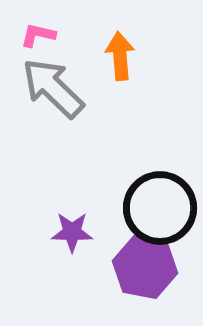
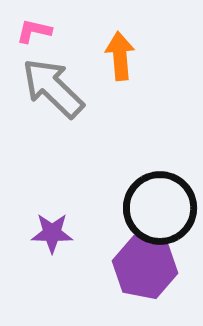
pink L-shape: moved 4 px left, 4 px up
purple star: moved 20 px left, 1 px down
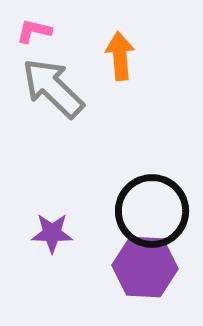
black circle: moved 8 px left, 3 px down
purple hexagon: rotated 8 degrees counterclockwise
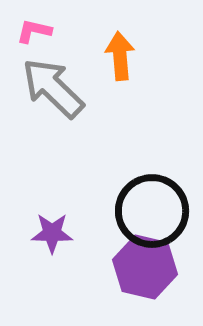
purple hexagon: rotated 10 degrees clockwise
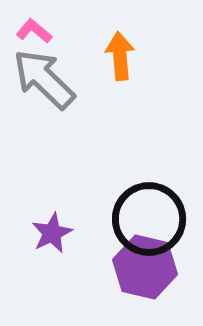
pink L-shape: rotated 27 degrees clockwise
gray arrow: moved 9 px left, 9 px up
black circle: moved 3 px left, 8 px down
purple star: rotated 27 degrees counterclockwise
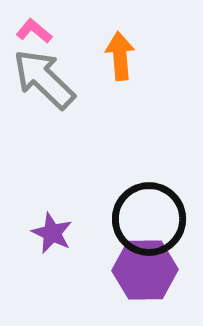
purple star: rotated 21 degrees counterclockwise
purple hexagon: moved 3 px down; rotated 14 degrees counterclockwise
